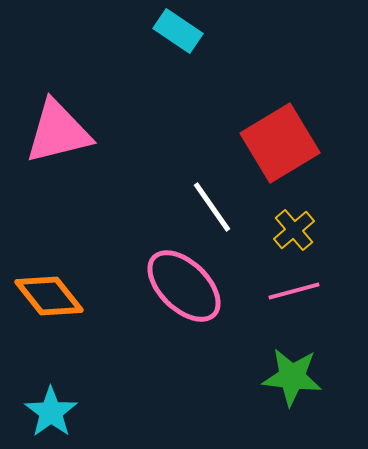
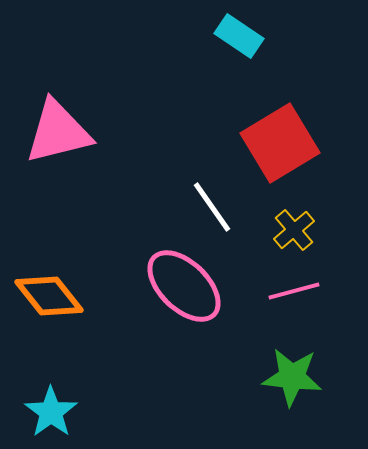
cyan rectangle: moved 61 px right, 5 px down
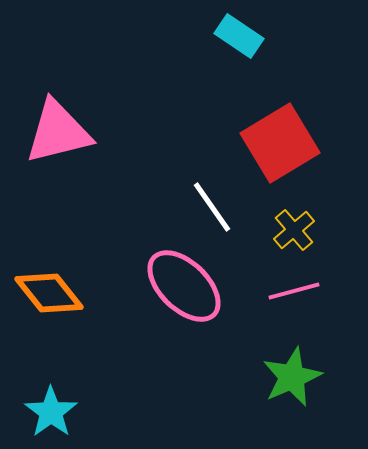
orange diamond: moved 3 px up
green star: rotated 30 degrees counterclockwise
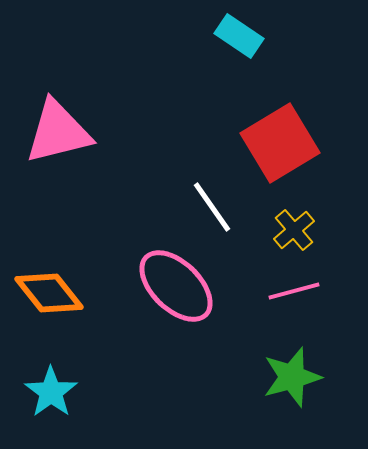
pink ellipse: moved 8 px left
green star: rotated 8 degrees clockwise
cyan star: moved 20 px up
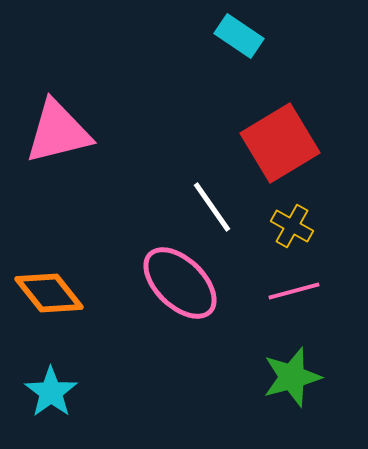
yellow cross: moved 2 px left, 4 px up; rotated 21 degrees counterclockwise
pink ellipse: moved 4 px right, 3 px up
